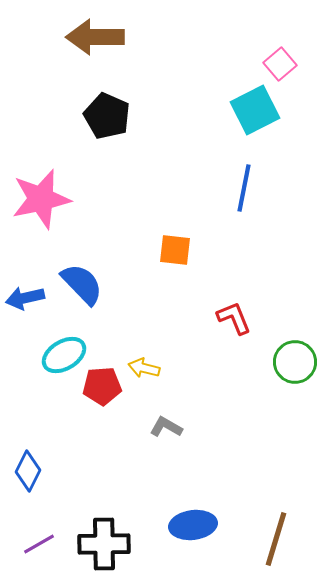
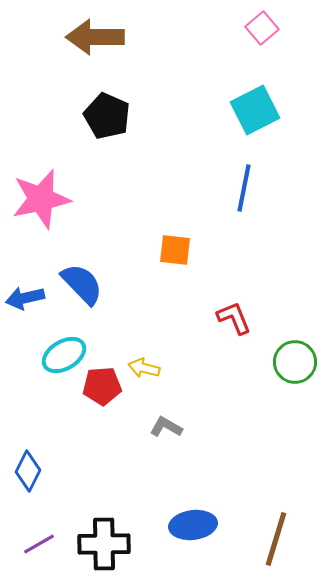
pink square: moved 18 px left, 36 px up
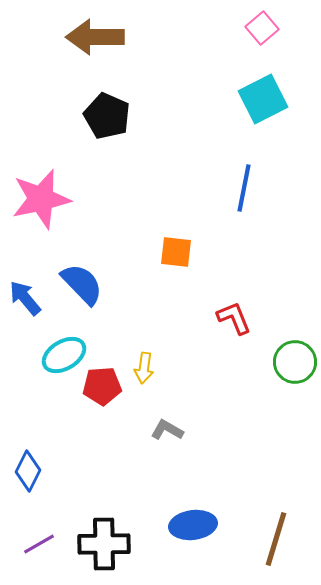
cyan square: moved 8 px right, 11 px up
orange square: moved 1 px right, 2 px down
blue arrow: rotated 63 degrees clockwise
yellow arrow: rotated 96 degrees counterclockwise
gray L-shape: moved 1 px right, 3 px down
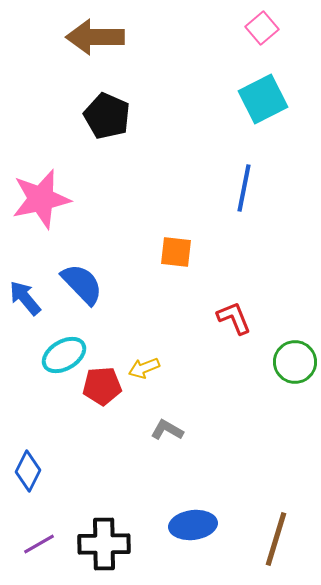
yellow arrow: rotated 60 degrees clockwise
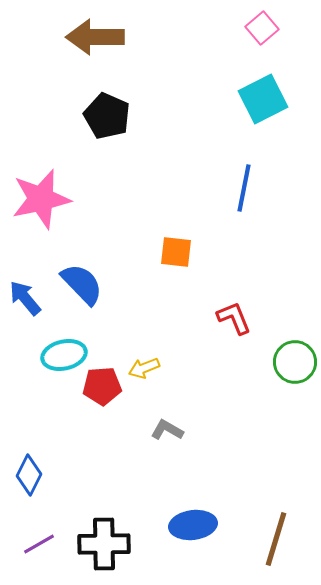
cyan ellipse: rotated 18 degrees clockwise
blue diamond: moved 1 px right, 4 px down
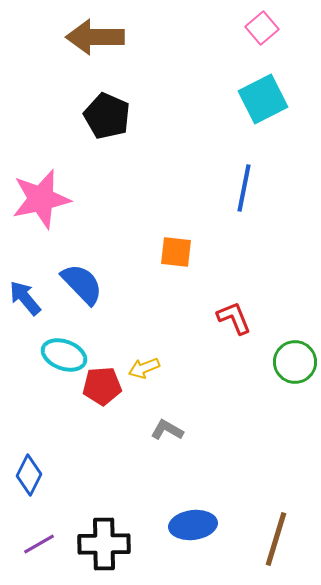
cyan ellipse: rotated 33 degrees clockwise
